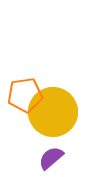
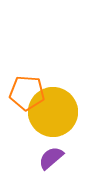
orange pentagon: moved 2 px right, 2 px up; rotated 12 degrees clockwise
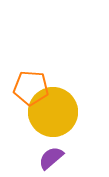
orange pentagon: moved 4 px right, 5 px up
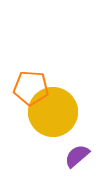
purple semicircle: moved 26 px right, 2 px up
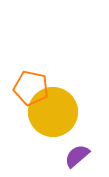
orange pentagon: rotated 8 degrees clockwise
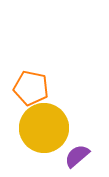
yellow circle: moved 9 px left, 16 px down
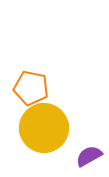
purple semicircle: moved 12 px right; rotated 12 degrees clockwise
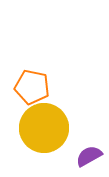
orange pentagon: moved 1 px right, 1 px up
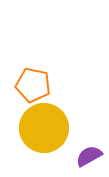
orange pentagon: moved 1 px right, 2 px up
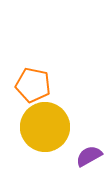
yellow circle: moved 1 px right, 1 px up
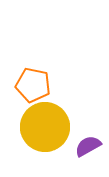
purple semicircle: moved 1 px left, 10 px up
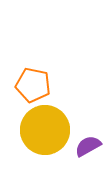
yellow circle: moved 3 px down
